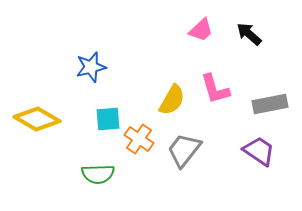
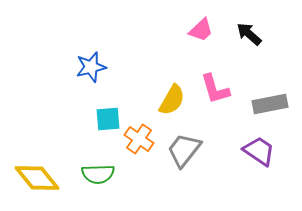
yellow diamond: moved 59 px down; rotated 21 degrees clockwise
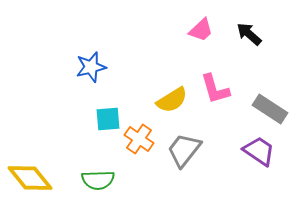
yellow semicircle: rotated 28 degrees clockwise
gray rectangle: moved 5 px down; rotated 44 degrees clockwise
green semicircle: moved 6 px down
yellow diamond: moved 7 px left
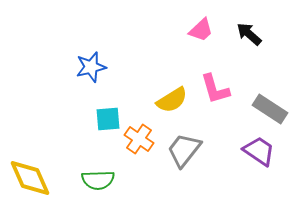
yellow diamond: rotated 15 degrees clockwise
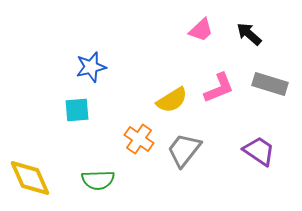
pink L-shape: moved 4 px right, 1 px up; rotated 96 degrees counterclockwise
gray rectangle: moved 25 px up; rotated 16 degrees counterclockwise
cyan square: moved 31 px left, 9 px up
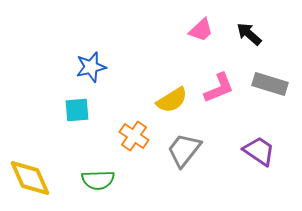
orange cross: moved 5 px left, 3 px up
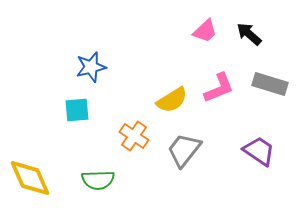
pink trapezoid: moved 4 px right, 1 px down
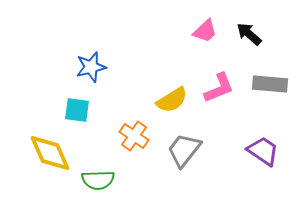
gray rectangle: rotated 12 degrees counterclockwise
cyan square: rotated 12 degrees clockwise
purple trapezoid: moved 4 px right
yellow diamond: moved 20 px right, 25 px up
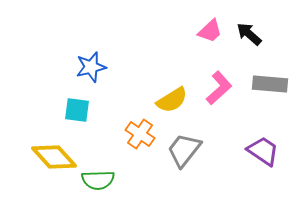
pink trapezoid: moved 5 px right
pink L-shape: rotated 20 degrees counterclockwise
orange cross: moved 6 px right, 2 px up
yellow diamond: moved 4 px right, 4 px down; rotated 18 degrees counterclockwise
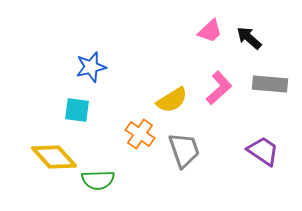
black arrow: moved 4 px down
gray trapezoid: rotated 123 degrees clockwise
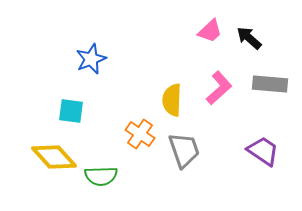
blue star: moved 8 px up; rotated 8 degrees counterclockwise
yellow semicircle: rotated 124 degrees clockwise
cyan square: moved 6 px left, 1 px down
green semicircle: moved 3 px right, 4 px up
